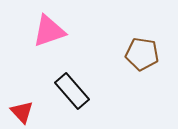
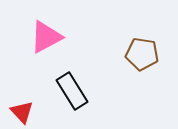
pink triangle: moved 3 px left, 6 px down; rotated 9 degrees counterclockwise
black rectangle: rotated 9 degrees clockwise
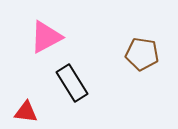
black rectangle: moved 8 px up
red triangle: moved 4 px right; rotated 40 degrees counterclockwise
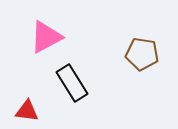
red triangle: moved 1 px right, 1 px up
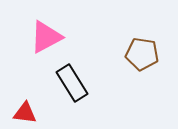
red triangle: moved 2 px left, 2 px down
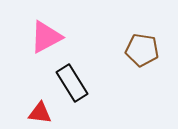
brown pentagon: moved 4 px up
red triangle: moved 15 px right
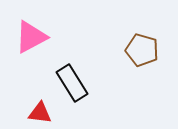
pink triangle: moved 15 px left
brown pentagon: rotated 8 degrees clockwise
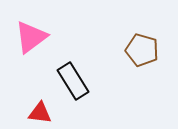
pink triangle: rotated 9 degrees counterclockwise
black rectangle: moved 1 px right, 2 px up
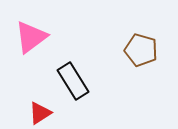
brown pentagon: moved 1 px left
red triangle: rotated 40 degrees counterclockwise
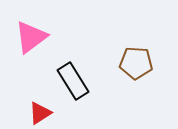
brown pentagon: moved 5 px left, 13 px down; rotated 12 degrees counterclockwise
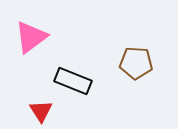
black rectangle: rotated 36 degrees counterclockwise
red triangle: moved 1 px right, 2 px up; rotated 30 degrees counterclockwise
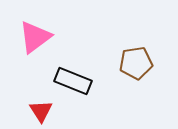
pink triangle: moved 4 px right
brown pentagon: rotated 12 degrees counterclockwise
